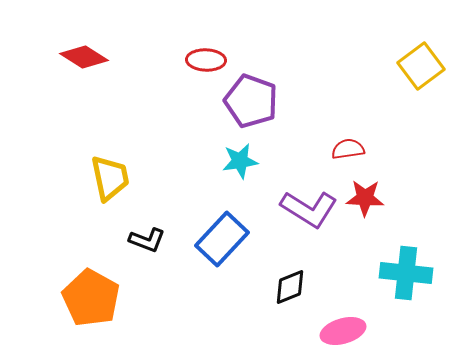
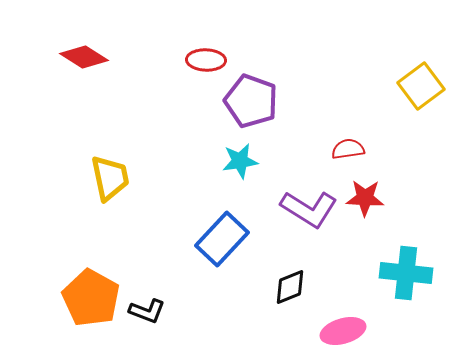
yellow square: moved 20 px down
black L-shape: moved 71 px down
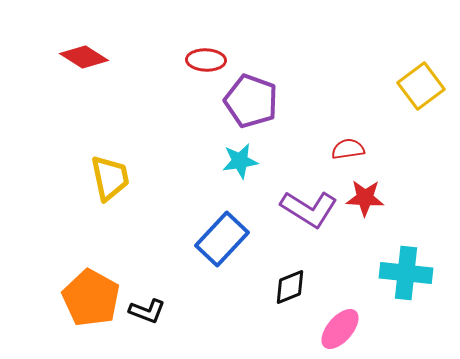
pink ellipse: moved 3 px left, 2 px up; rotated 33 degrees counterclockwise
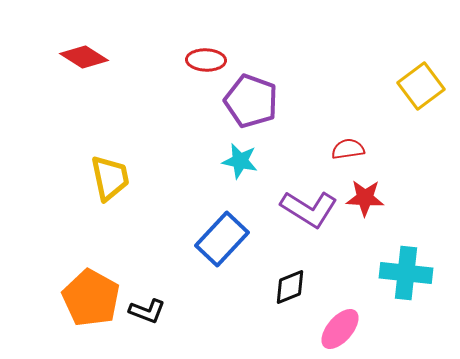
cyan star: rotated 21 degrees clockwise
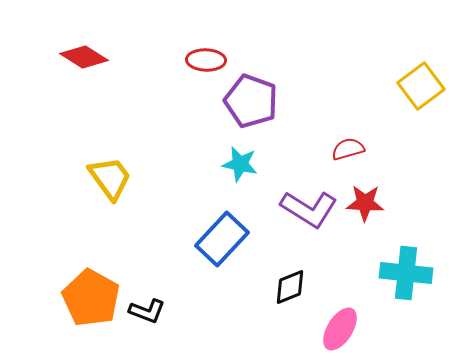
red semicircle: rotated 8 degrees counterclockwise
cyan star: moved 3 px down
yellow trapezoid: rotated 24 degrees counterclockwise
red star: moved 5 px down
pink ellipse: rotated 9 degrees counterclockwise
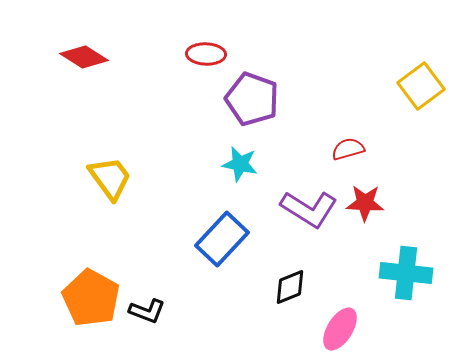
red ellipse: moved 6 px up
purple pentagon: moved 1 px right, 2 px up
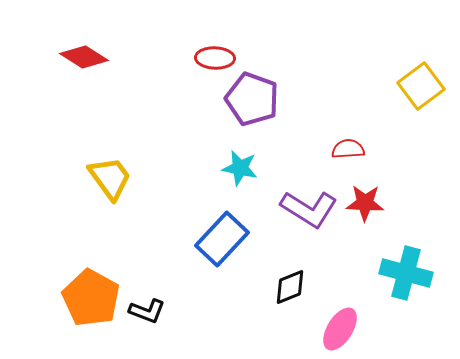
red ellipse: moved 9 px right, 4 px down
red semicircle: rotated 12 degrees clockwise
cyan star: moved 4 px down
cyan cross: rotated 9 degrees clockwise
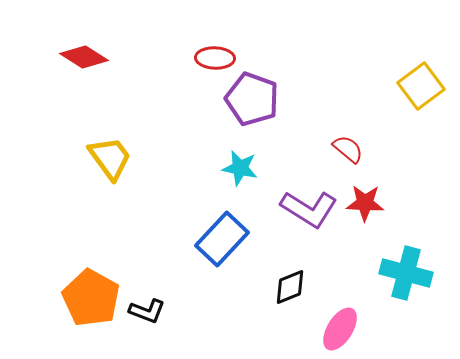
red semicircle: rotated 44 degrees clockwise
yellow trapezoid: moved 20 px up
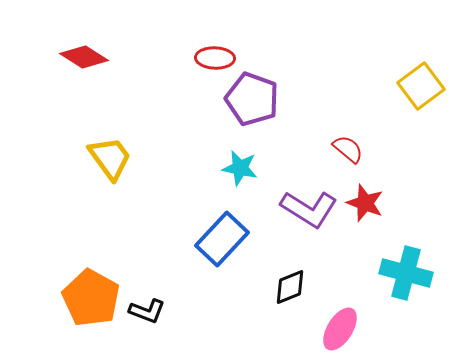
red star: rotated 18 degrees clockwise
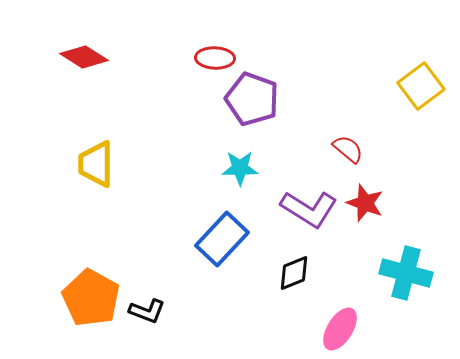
yellow trapezoid: moved 14 px left, 6 px down; rotated 144 degrees counterclockwise
cyan star: rotated 12 degrees counterclockwise
black diamond: moved 4 px right, 14 px up
